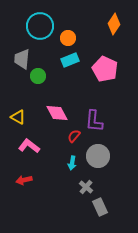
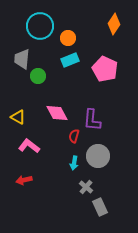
purple L-shape: moved 2 px left, 1 px up
red semicircle: rotated 24 degrees counterclockwise
cyan arrow: moved 2 px right
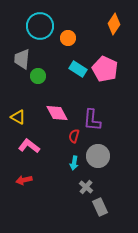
cyan rectangle: moved 8 px right, 9 px down; rotated 54 degrees clockwise
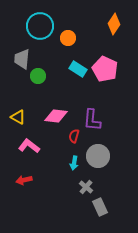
pink diamond: moved 1 px left, 3 px down; rotated 55 degrees counterclockwise
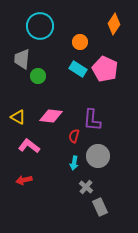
orange circle: moved 12 px right, 4 px down
pink diamond: moved 5 px left
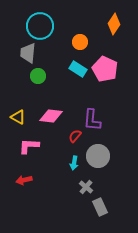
gray trapezoid: moved 6 px right, 6 px up
red semicircle: moved 1 px right; rotated 24 degrees clockwise
pink L-shape: rotated 35 degrees counterclockwise
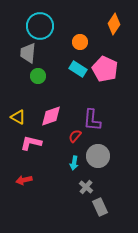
pink diamond: rotated 25 degrees counterclockwise
pink L-shape: moved 2 px right, 3 px up; rotated 10 degrees clockwise
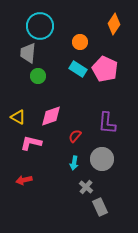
purple L-shape: moved 15 px right, 3 px down
gray circle: moved 4 px right, 3 px down
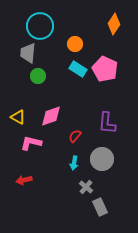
orange circle: moved 5 px left, 2 px down
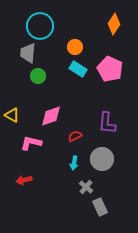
orange circle: moved 3 px down
pink pentagon: moved 5 px right
yellow triangle: moved 6 px left, 2 px up
red semicircle: rotated 24 degrees clockwise
